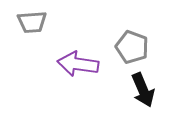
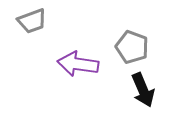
gray trapezoid: moved 1 px up; rotated 16 degrees counterclockwise
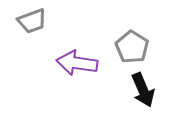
gray pentagon: rotated 12 degrees clockwise
purple arrow: moved 1 px left, 1 px up
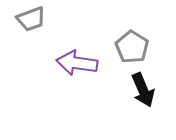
gray trapezoid: moved 1 px left, 2 px up
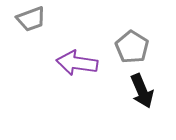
black arrow: moved 1 px left, 1 px down
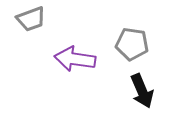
gray pentagon: moved 3 px up; rotated 24 degrees counterclockwise
purple arrow: moved 2 px left, 4 px up
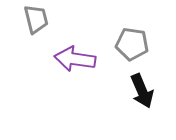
gray trapezoid: moved 5 px right; rotated 84 degrees counterclockwise
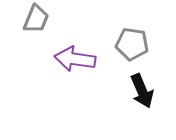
gray trapezoid: rotated 36 degrees clockwise
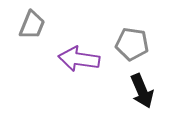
gray trapezoid: moved 4 px left, 6 px down
purple arrow: moved 4 px right
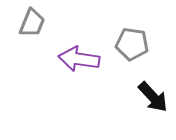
gray trapezoid: moved 2 px up
black arrow: moved 11 px right, 6 px down; rotated 20 degrees counterclockwise
